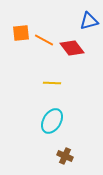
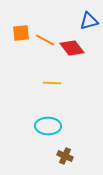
orange line: moved 1 px right
cyan ellipse: moved 4 px left, 5 px down; rotated 60 degrees clockwise
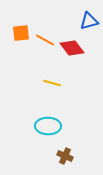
yellow line: rotated 12 degrees clockwise
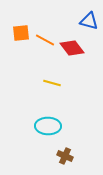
blue triangle: rotated 30 degrees clockwise
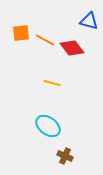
cyan ellipse: rotated 35 degrees clockwise
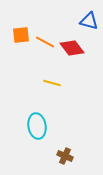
orange square: moved 2 px down
orange line: moved 2 px down
cyan ellipse: moved 11 px left; rotated 45 degrees clockwise
